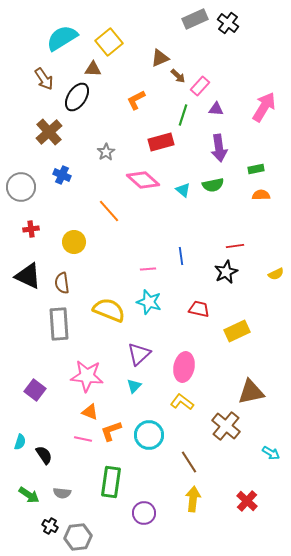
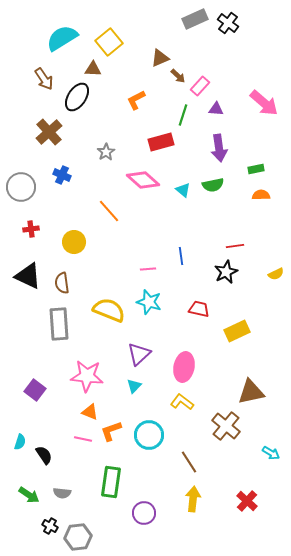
pink arrow at (264, 107): moved 4 px up; rotated 100 degrees clockwise
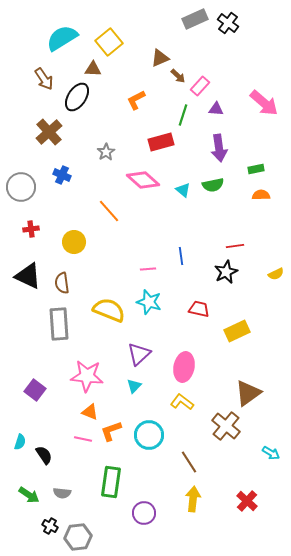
brown triangle at (251, 392): moved 3 px left, 1 px down; rotated 24 degrees counterclockwise
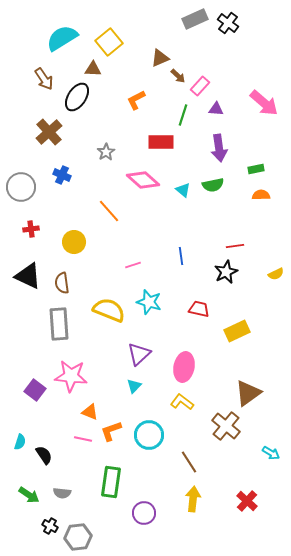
red rectangle at (161, 142): rotated 15 degrees clockwise
pink line at (148, 269): moved 15 px left, 4 px up; rotated 14 degrees counterclockwise
pink star at (87, 376): moved 16 px left
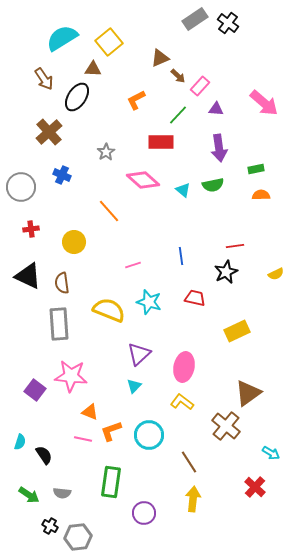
gray rectangle at (195, 19): rotated 10 degrees counterclockwise
green line at (183, 115): moved 5 px left; rotated 25 degrees clockwise
red trapezoid at (199, 309): moved 4 px left, 11 px up
red cross at (247, 501): moved 8 px right, 14 px up
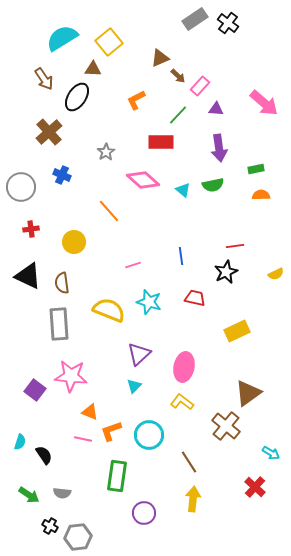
green rectangle at (111, 482): moved 6 px right, 6 px up
